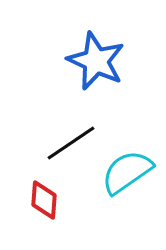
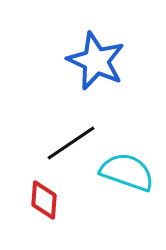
cyan semicircle: rotated 54 degrees clockwise
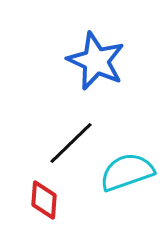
black line: rotated 10 degrees counterclockwise
cyan semicircle: rotated 38 degrees counterclockwise
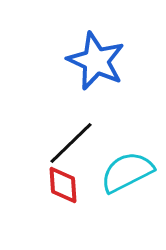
cyan semicircle: rotated 8 degrees counterclockwise
red diamond: moved 19 px right, 15 px up; rotated 9 degrees counterclockwise
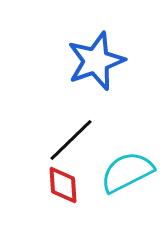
blue star: rotated 28 degrees clockwise
black line: moved 3 px up
